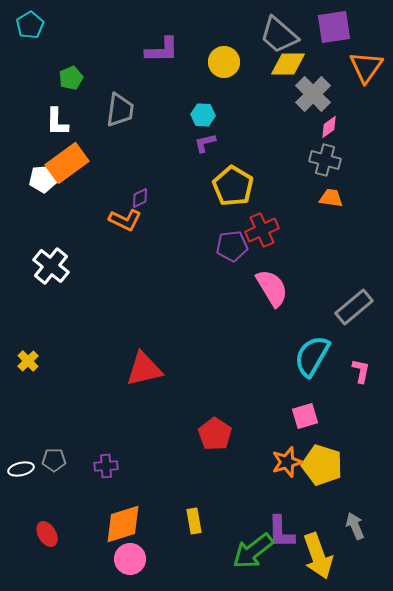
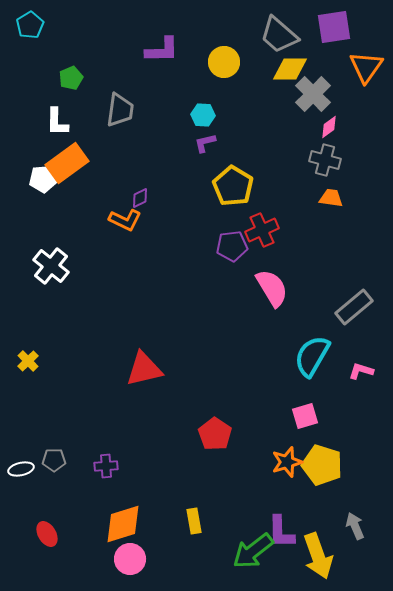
yellow diamond at (288, 64): moved 2 px right, 5 px down
pink L-shape at (361, 371): rotated 85 degrees counterclockwise
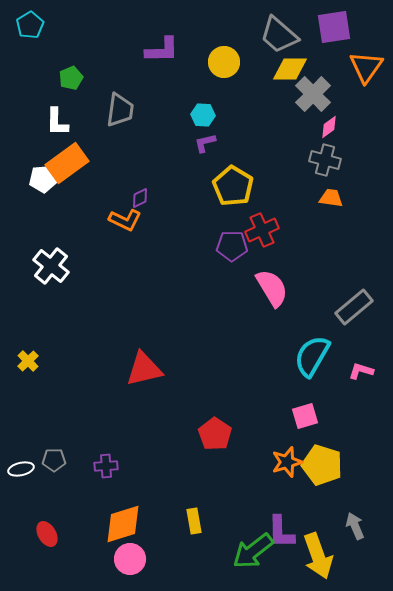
purple pentagon at (232, 246): rotated 8 degrees clockwise
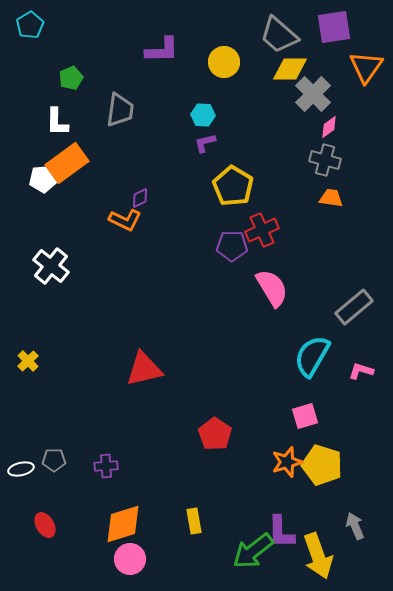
red ellipse at (47, 534): moved 2 px left, 9 px up
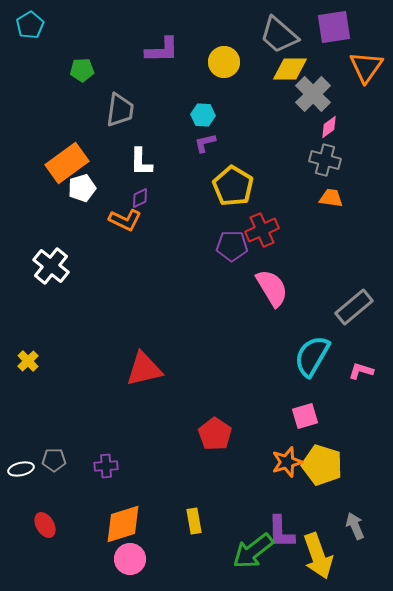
green pentagon at (71, 78): moved 11 px right, 8 px up; rotated 20 degrees clockwise
white L-shape at (57, 122): moved 84 px right, 40 px down
white pentagon at (43, 179): moved 39 px right, 9 px down; rotated 12 degrees counterclockwise
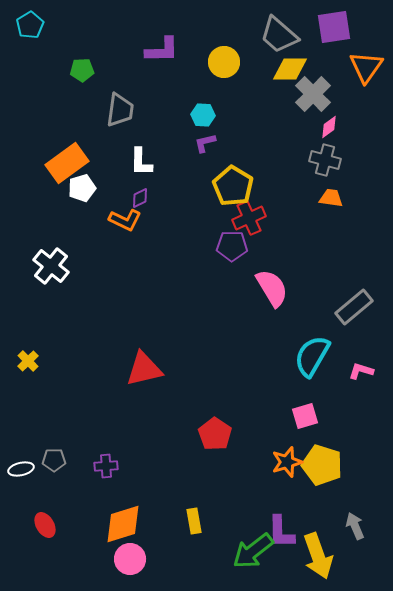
red cross at (262, 230): moved 13 px left, 12 px up
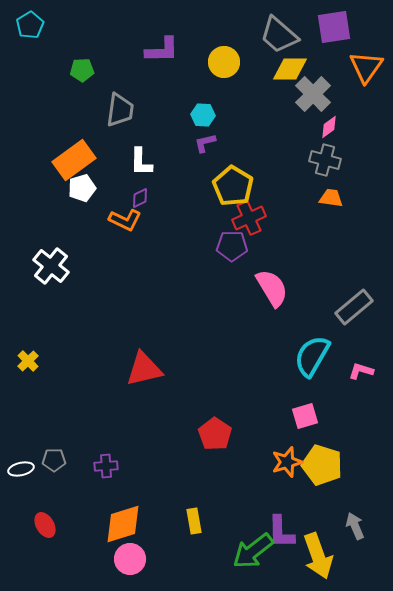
orange rectangle at (67, 163): moved 7 px right, 3 px up
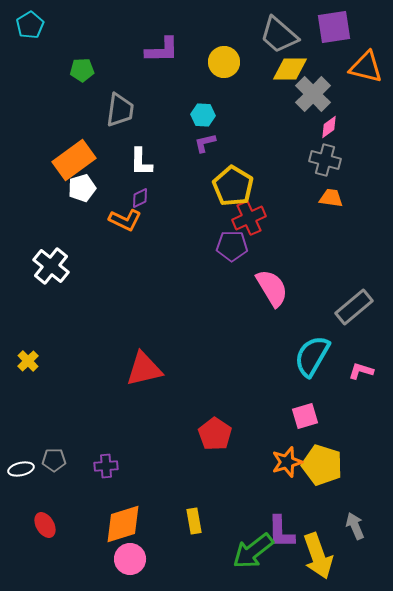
orange triangle at (366, 67): rotated 51 degrees counterclockwise
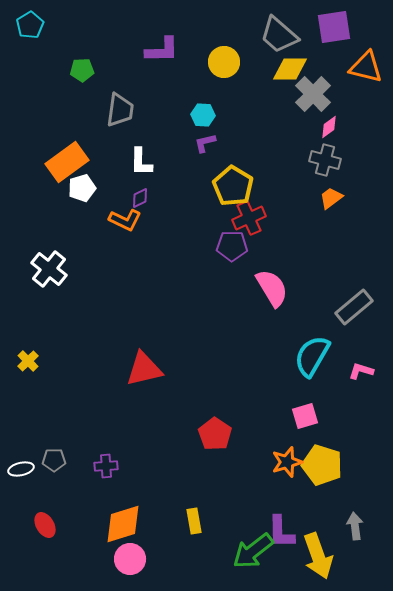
orange rectangle at (74, 160): moved 7 px left, 2 px down
orange trapezoid at (331, 198): rotated 45 degrees counterclockwise
white cross at (51, 266): moved 2 px left, 3 px down
gray arrow at (355, 526): rotated 16 degrees clockwise
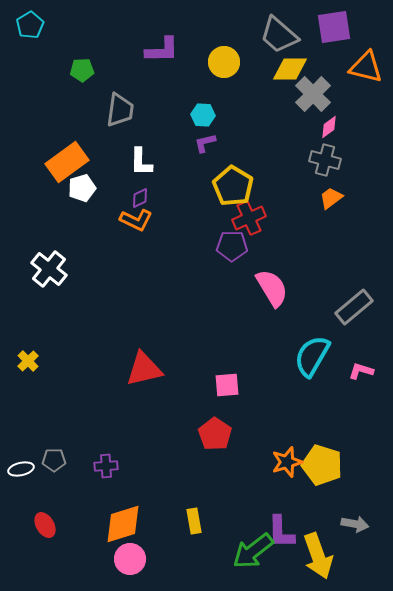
orange L-shape at (125, 220): moved 11 px right
pink square at (305, 416): moved 78 px left, 31 px up; rotated 12 degrees clockwise
gray arrow at (355, 526): moved 2 px up; rotated 108 degrees clockwise
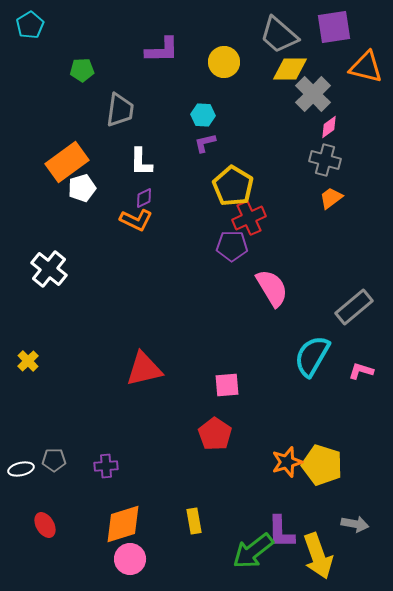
purple diamond at (140, 198): moved 4 px right
